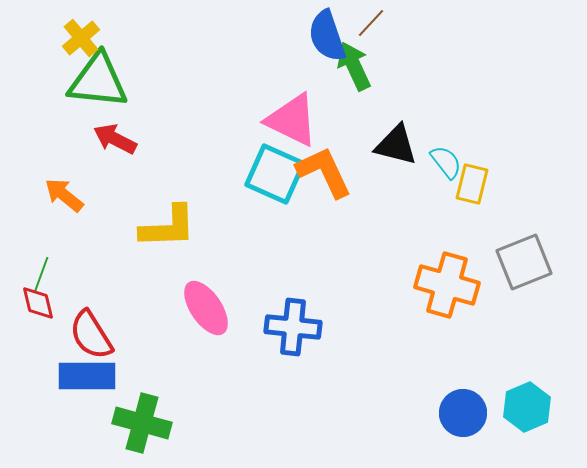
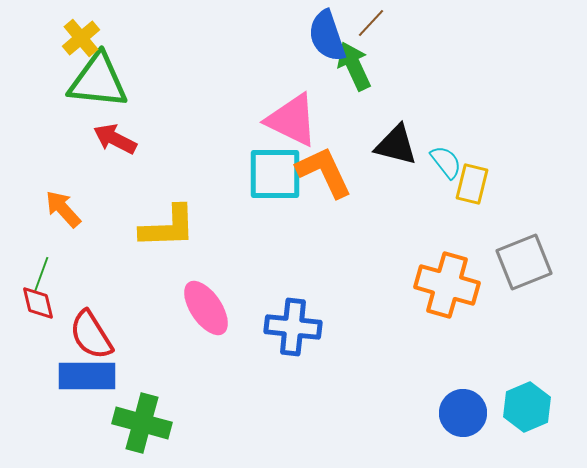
cyan square: rotated 24 degrees counterclockwise
orange arrow: moved 1 px left, 14 px down; rotated 9 degrees clockwise
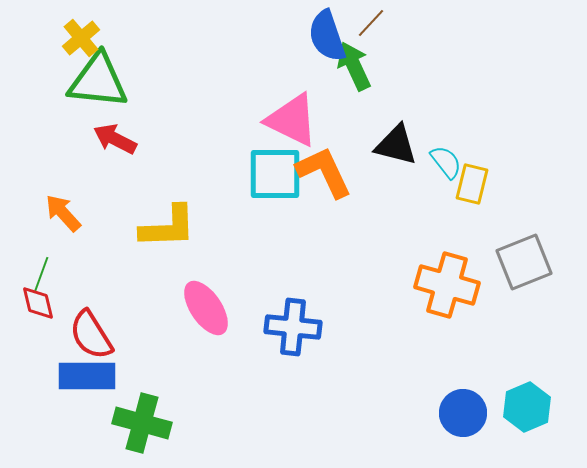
orange arrow: moved 4 px down
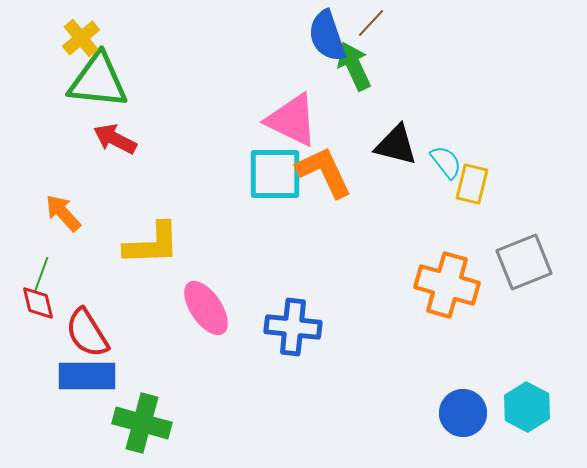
yellow L-shape: moved 16 px left, 17 px down
red semicircle: moved 4 px left, 2 px up
cyan hexagon: rotated 9 degrees counterclockwise
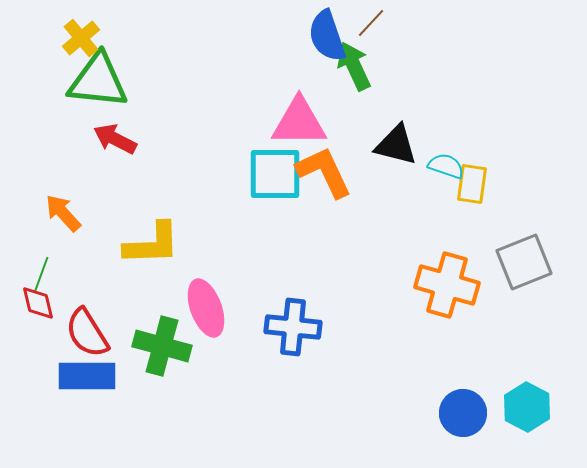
pink triangle: moved 7 px right, 2 px down; rotated 26 degrees counterclockwise
cyan semicircle: moved 4 px down; rotated 33 degrees counterclockwise
yellow rectangle: rotated 6 degrees counterclockwise
pink ellipse: rotated 14 degrees clockwise
green cross: moved 20 px right, 77 px up
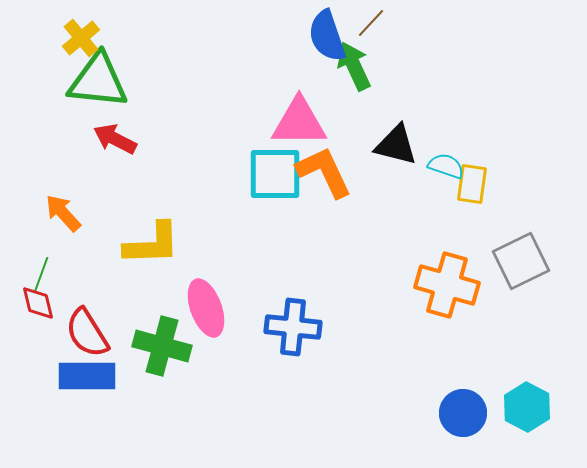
gray square: moved 3 px left, 1 px up; rotated 4 degrees counterclockwise
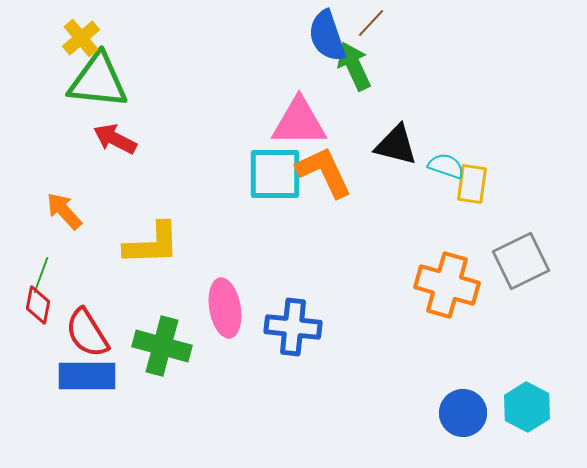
orange arrow: moved 1 px right, 2 px up
red diamond: moved 2 px down; rotated 24 degrees clockwise
pink ellipse: moved 19 px right; rotated 10 degrees clockwise
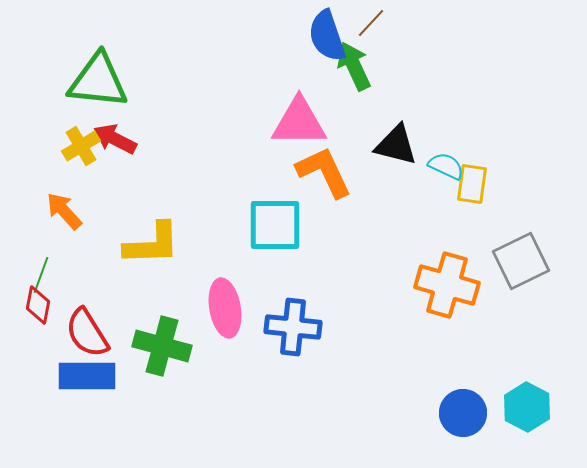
yellow cross: moved 108 px down; rotated 9 degrees clockwise
cyan semicircle: rotated 6 degrees clockwise
cyan square: moved 51 px down
